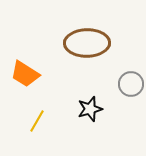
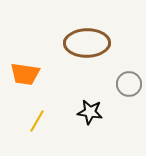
orange trapezoid: rotated 24 degrees counterclockwise
gray circle: moved 2 px left
black star: moved 3 px down; rotated 25 degrees clockwise
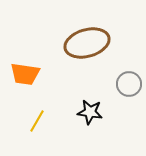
brown ellipse: rotated 15 degrees counterclockwise
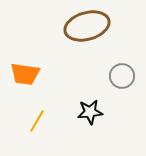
brown ellipse: moved 17 px up
gray circle: moved 7 px left, 8 px up
black star: rotated 15 degrees counterclockwise
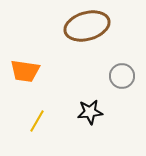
orange trapezoid: moved 3 px up
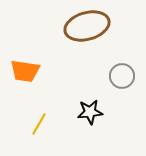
yellow line: moved 2 px right, 3 px down
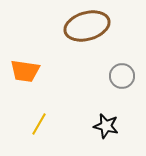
black star: moved 16 px right, 14 px down; rotated 20 degrees clockwise
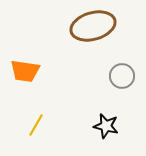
brown ellipse: moved 6 px right
yellow line: moved 3 px left, 1 px down
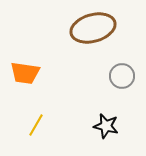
brown ellipse: moved 2 px down
orange trapezoid: moved 2 px down
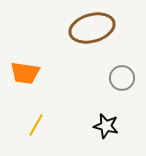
brown ellipse: moved 1 px left
gray circle: moved 2 px down
